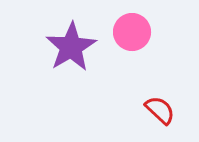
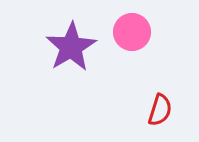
red semicircle: rotated 64 degrees clockwise
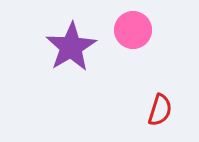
pink circle: moved 1 px right, 2 px up
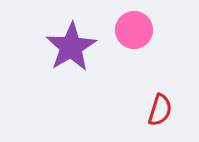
pink circle: moved 1 px right
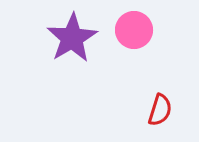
purple star: moved 1 px right, 9 px up
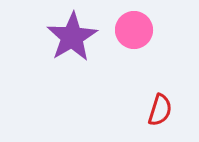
purple star: moved 1 px up
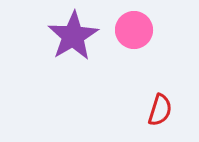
purple star: moved 1 px right, 1 px up
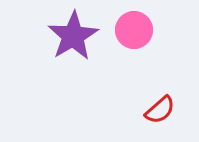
red semicircle: rotated 32 degrees clockwise
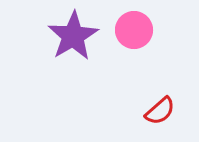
red semicircle: moved 1 px down
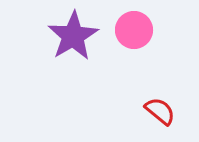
red semicircle: rotated 100 degrees counterclockwise
